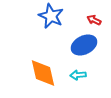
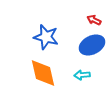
blue star: moved 5 px left, 21 px down; rotated 10 degrees counterclockwise
blue ellipse: moved 8 px right
cyan arrow: moved 4 px right
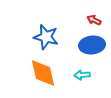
blue ellipse: rotated 20 degrees clockwise
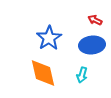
red arrow: moved 1 px right
blue star: moved 3 px right, 1 px down; rotated 25 degrees clockwise
cyan arrow: rotated 70 degrees counterclockwise
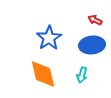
orange diamond: moved 1 px down
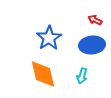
cyan arrow: moved 1 px down
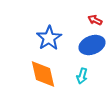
blue ellipse: rotated 15 degrees counterclockwise
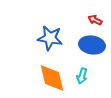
blue star: moved 1 px right; rotated 30 degrees counterclockwise
blue ellipse: rotated 30 degrees clockwise
orange diamond: moved 9 px right, 4 px down
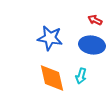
cyan arrow: moved 1 px left
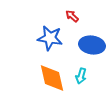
red arrow: moved 23 px left, 4 px up; rotated 16 degrees clockwise
